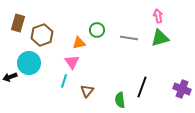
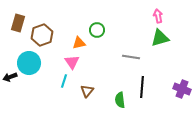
gray line: moved 2 px right, 19 px down
black line: rotated 15 degrees counterclockwise
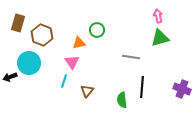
brown hexagon: rotated 20 degrees counterclockwise
green semicircle: moved 2 px right
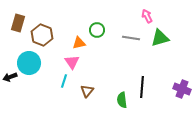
pink arrow: moved 11 px left; rotated 16 degrees counterclockwise
gray line: moved 19 px up
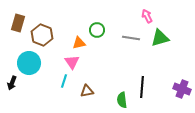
black arrow: moved 2 px right, 6 px down; rotated 48 degrees counterclockwise
brown triangle: rotated 40 degrees clockwise
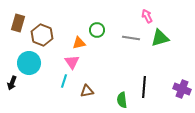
black line: moved 2 px right
